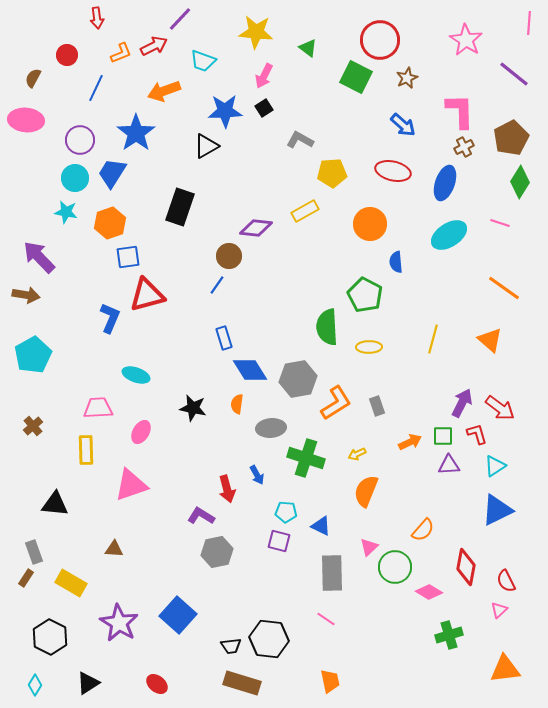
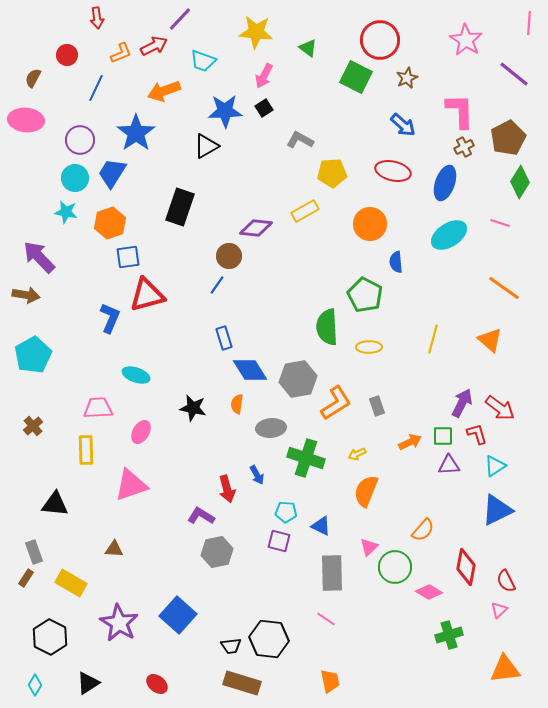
brown pentagon at (511, 138): moved 3 px left
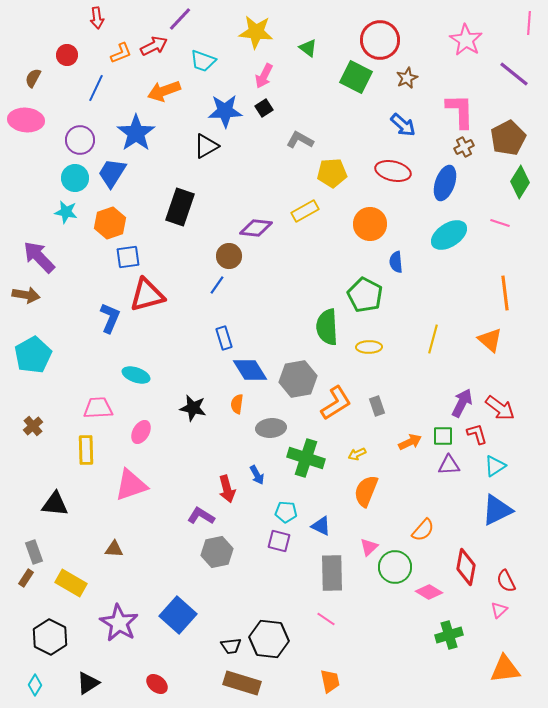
orange line at (504, 288): moved 1 px right, 5 px down; rotated 48 degrees clockwise
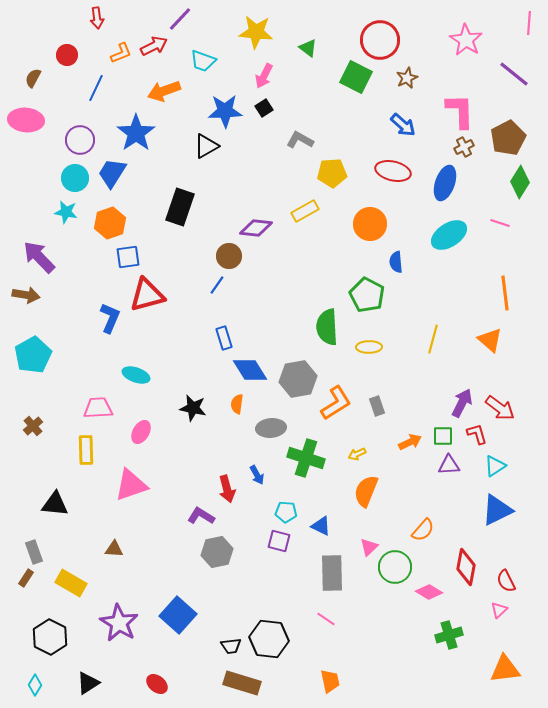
green pentagon at (365, 295): moved 2 px right
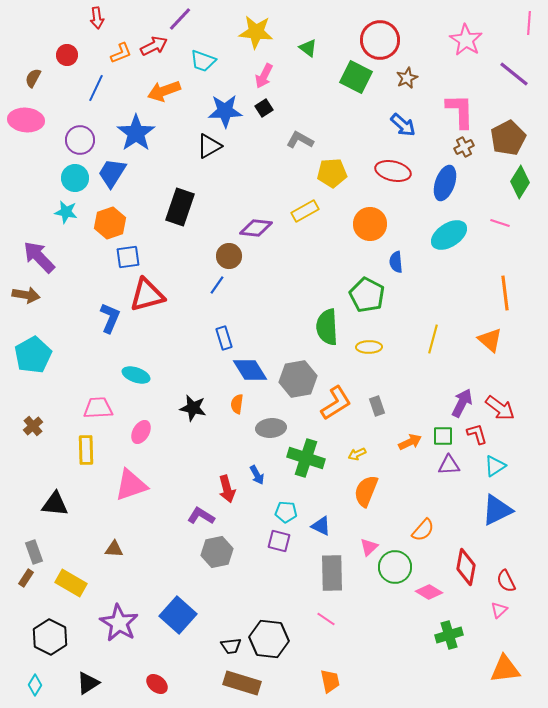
black triangle at (206, 146): moved 3 px right
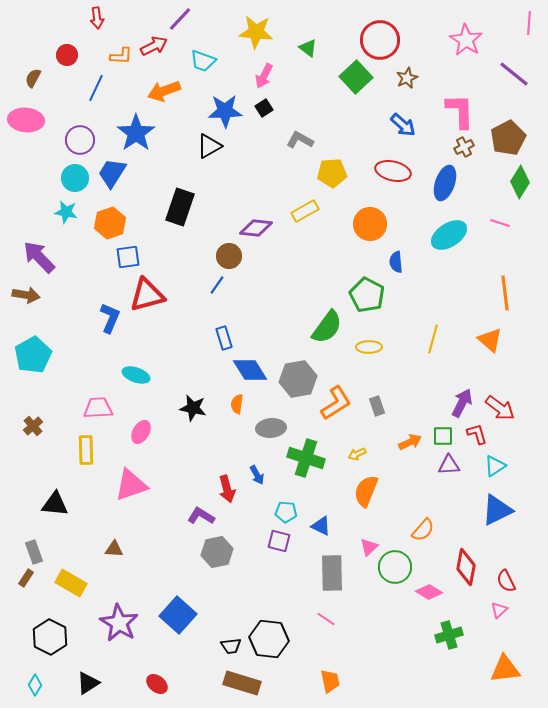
orange L-shape at (121, 53): moved 3 px down; rotated 25 degrees clockwise
green square at (356, 77): rotated 20 degrees clockwise
green semicircle at (327, 327): rotated 141 degrees counterclockwise
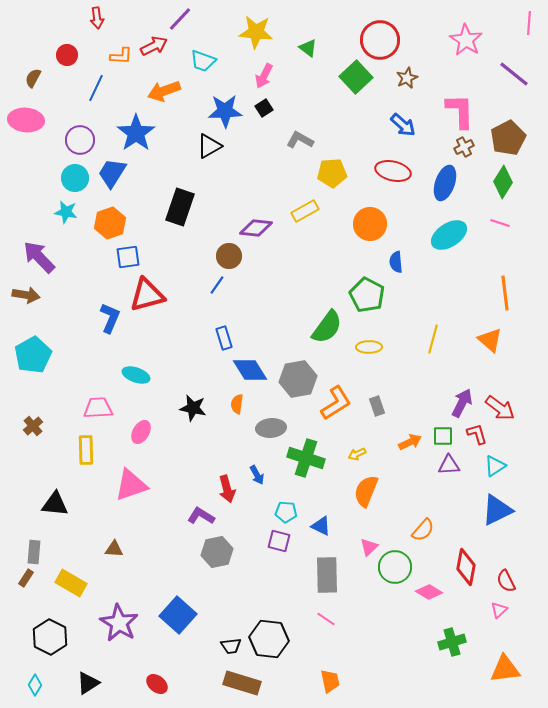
green diamond at (520, 182): moved 17 px left
gray rectangle at (34, 552): rotated 25 degrees clockwise
gray rectangle at (332, 573): moved 5 px left, 2 px down
green cross at (449, 635): moved 3 px right, 7 px down
